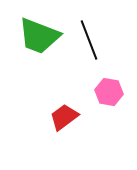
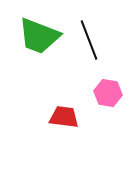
pink hexagon: moved 1 px left, 1 px down
red trapezoid: rotated 44 degrees clockwise
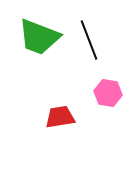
green trapezoid: moved 1 px down
red trapezoid: moved 4 px left; rotated 16 degrees counterclockwise
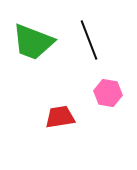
green trapezoid: moved 6 px left, 5 px down
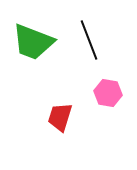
red trapezoid: rotated 64 degrees counterclockwise
